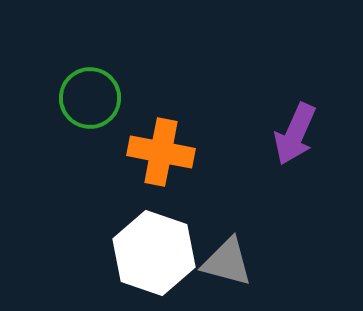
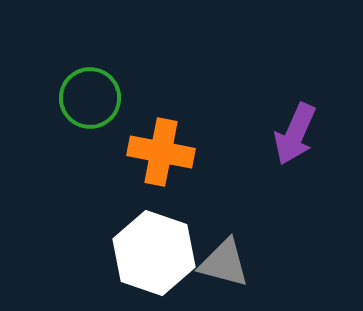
gray triangle: moved 3 px left, 1 px down
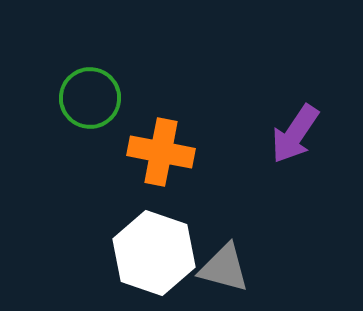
purple arrow: rotated 10 degrees clockwise
gray triangle: moved 5 px down
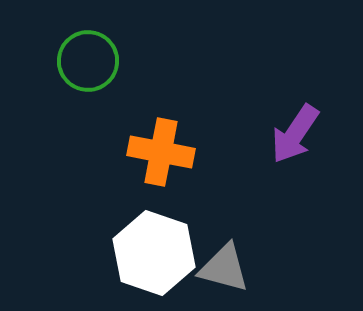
green circle: moved 2 px left, 37 px up
